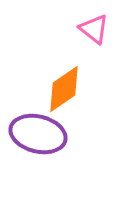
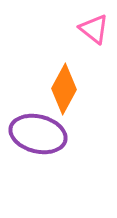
orange diamond: rotated 27 degrees counterclockwise
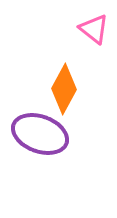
purple ellipse: moved 2 px right; rotated 6 degrees clockwise
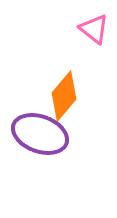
orange diamond: moved 7 px down; rotated 12 degrees clockwise
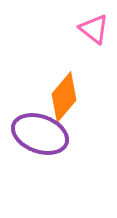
orange diamond: moved 1 px down
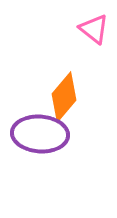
purple ellipse: rotated 16 degrees counterclockwise
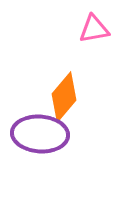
pink triangle: rotated 48 degrees counterclockwise
